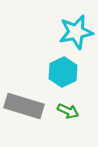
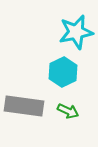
gray rectangle: rotated 9 degrees counterclockwise
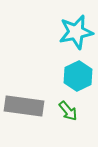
cyan hexagon: moved 15 px right, 4 px down
green arrow: rotated 25 degrees clockwise
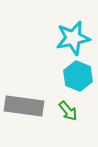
cyan star: moved 3 px left, 6 px down
cyan hexagon: rotated 12 degrees counterclockwise
